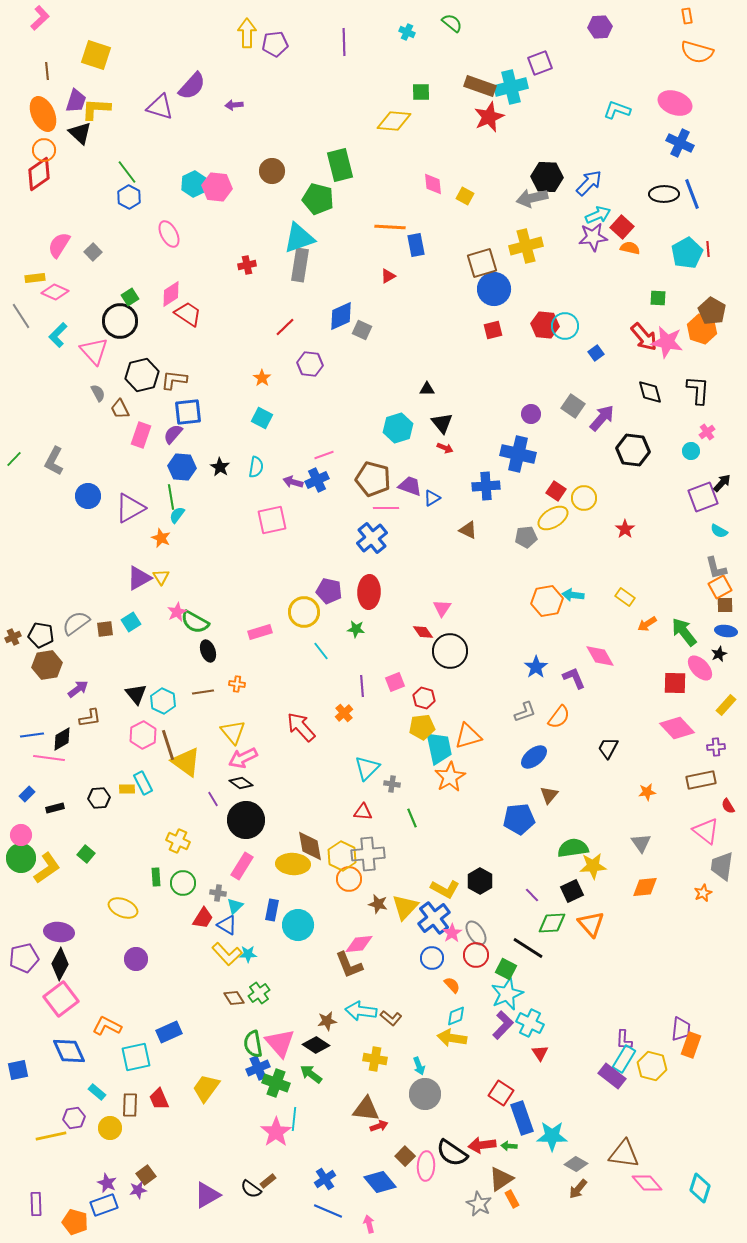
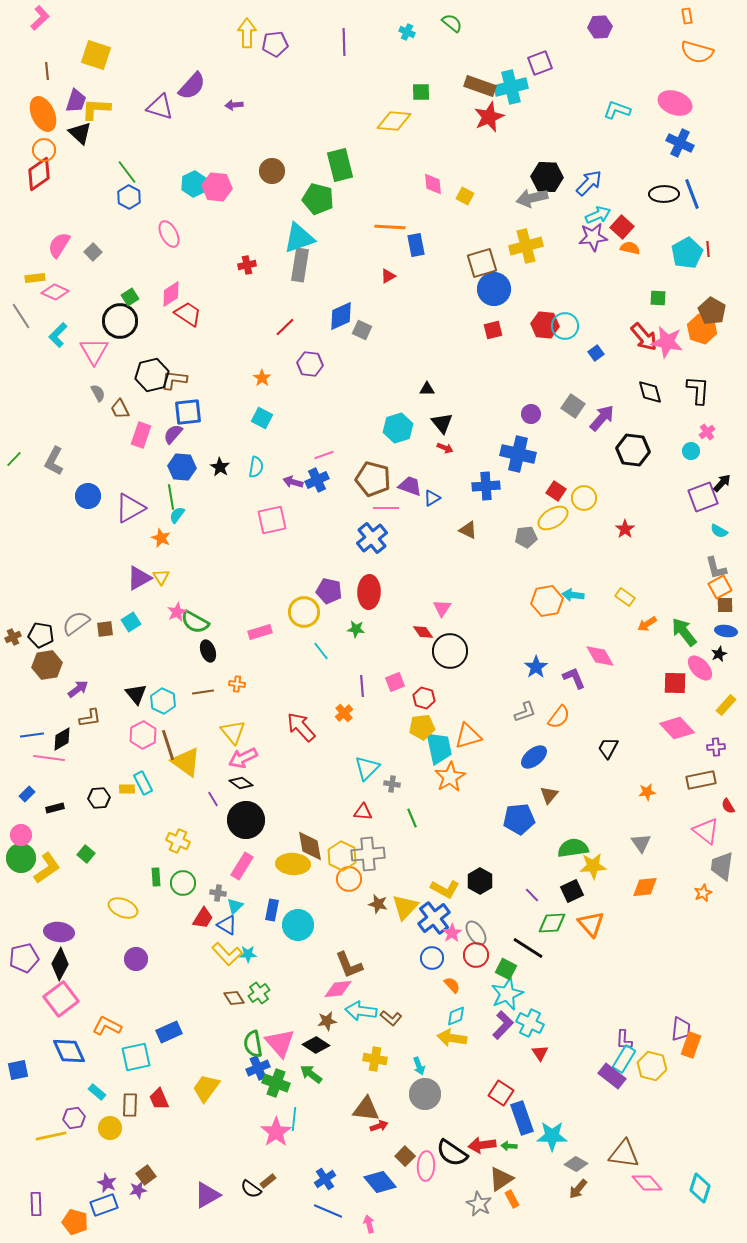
pink triangle at (94, 351): rotated 12 degrees clockwise
black hexagon at (142, 375): moved 10 px right
pink diamond at (359, 944): moved 21 px left, 45 px down
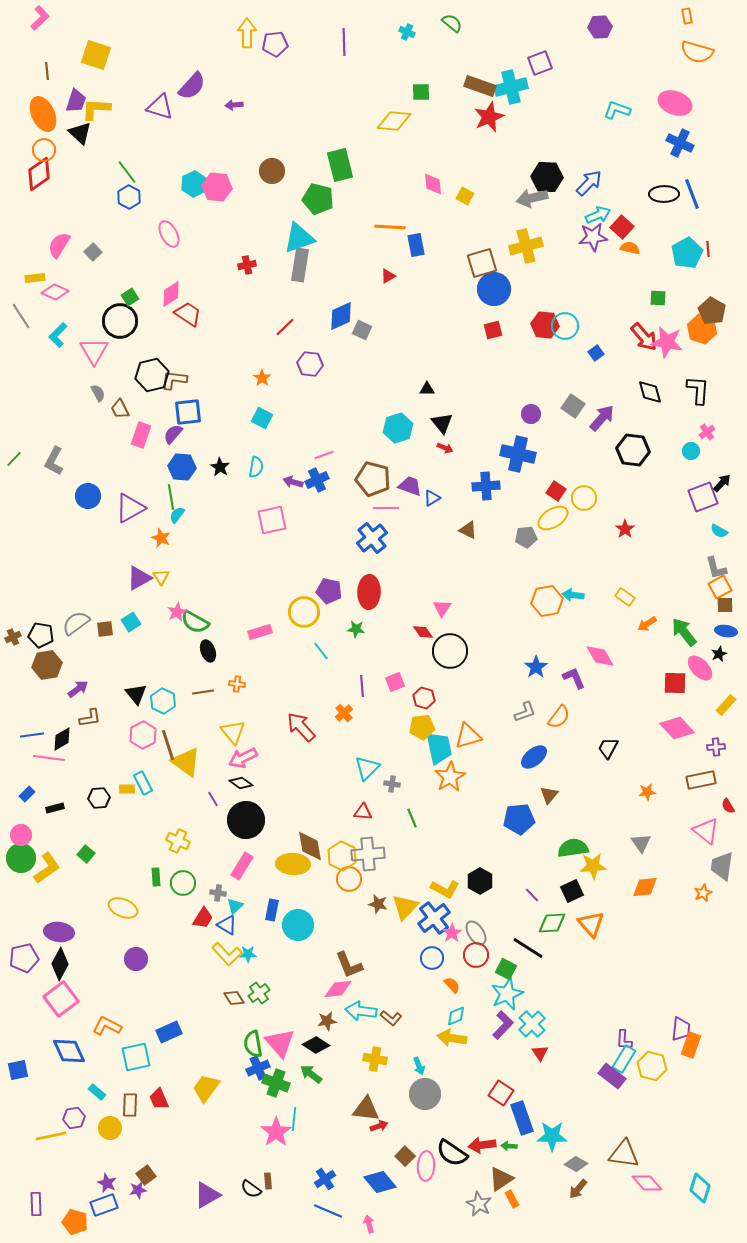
cyan cross at (530, 1023): moved 2 px right, 1 px down; rotated 20 degrees clockwise
brown rectangle at (268, 1181): rotated 56 degrees counterclockwise
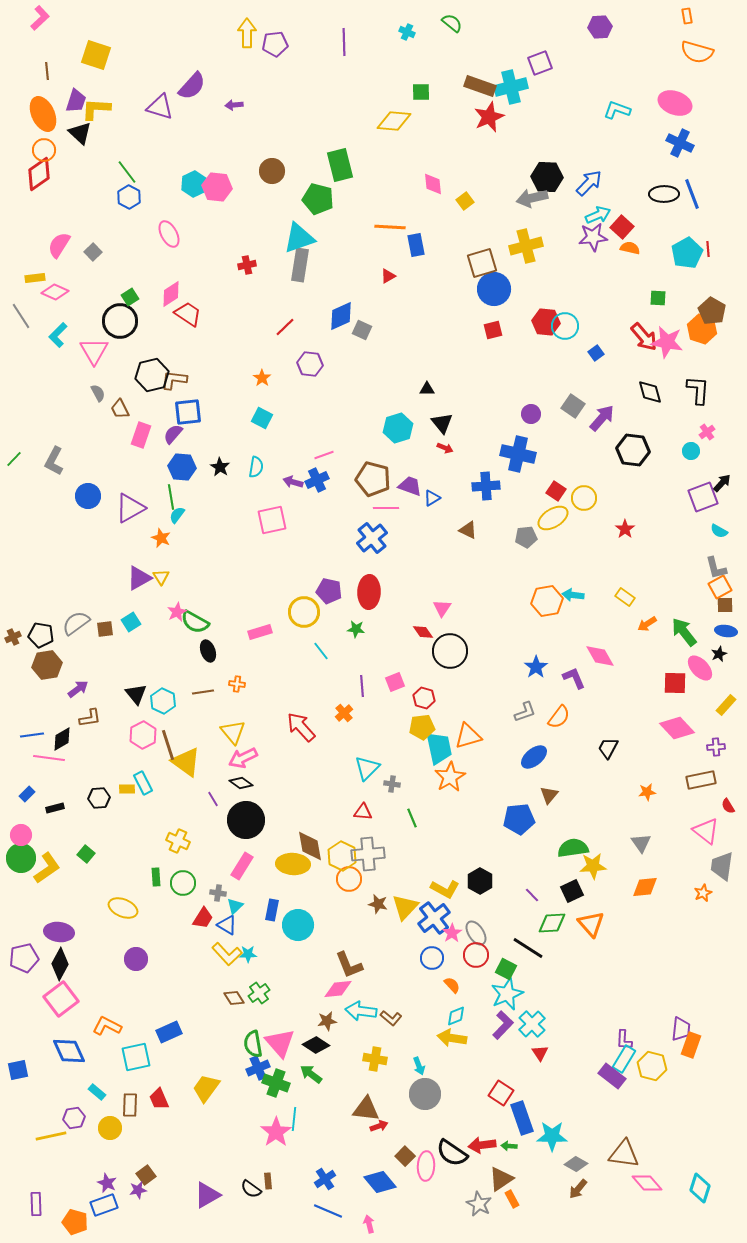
yellow square at (465, 196): moved 5 px down; rotated 24 degrees clockwise
red hexagon at (545, 325): moved 1 px right, 3 px up
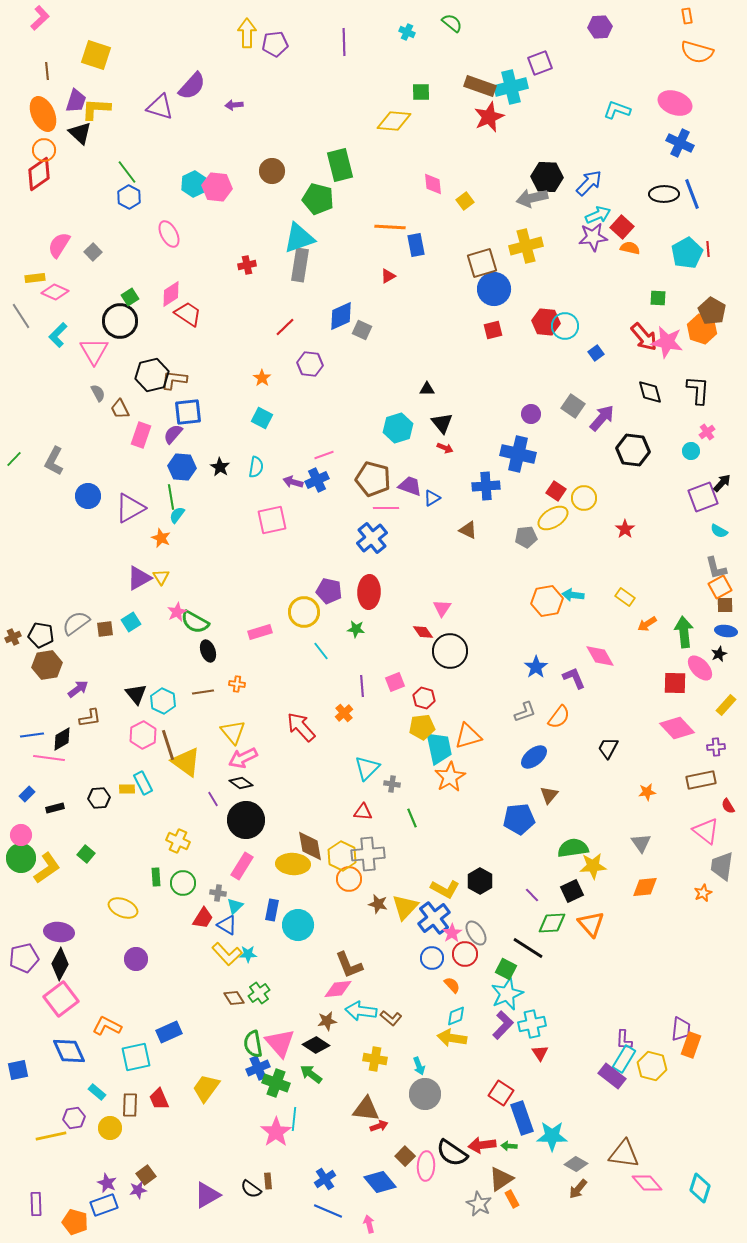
green arrow at (684, 632): rotated 32 degrees clockwise
red circle at (476, 955): moved 11 px left, 1 px up
cyan cross at (532, 1024): rotated 32 degrees clockwise
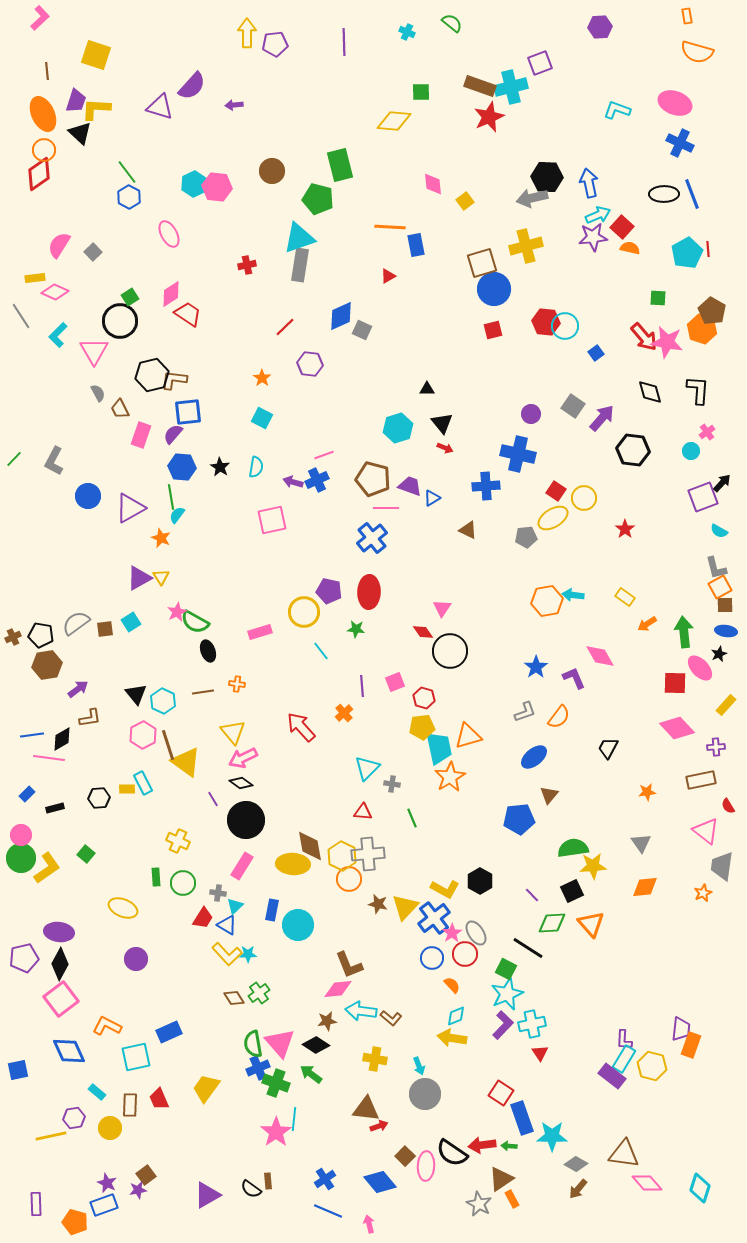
blue arrow at (589, 183): rotated 56 degrees counterclockwise
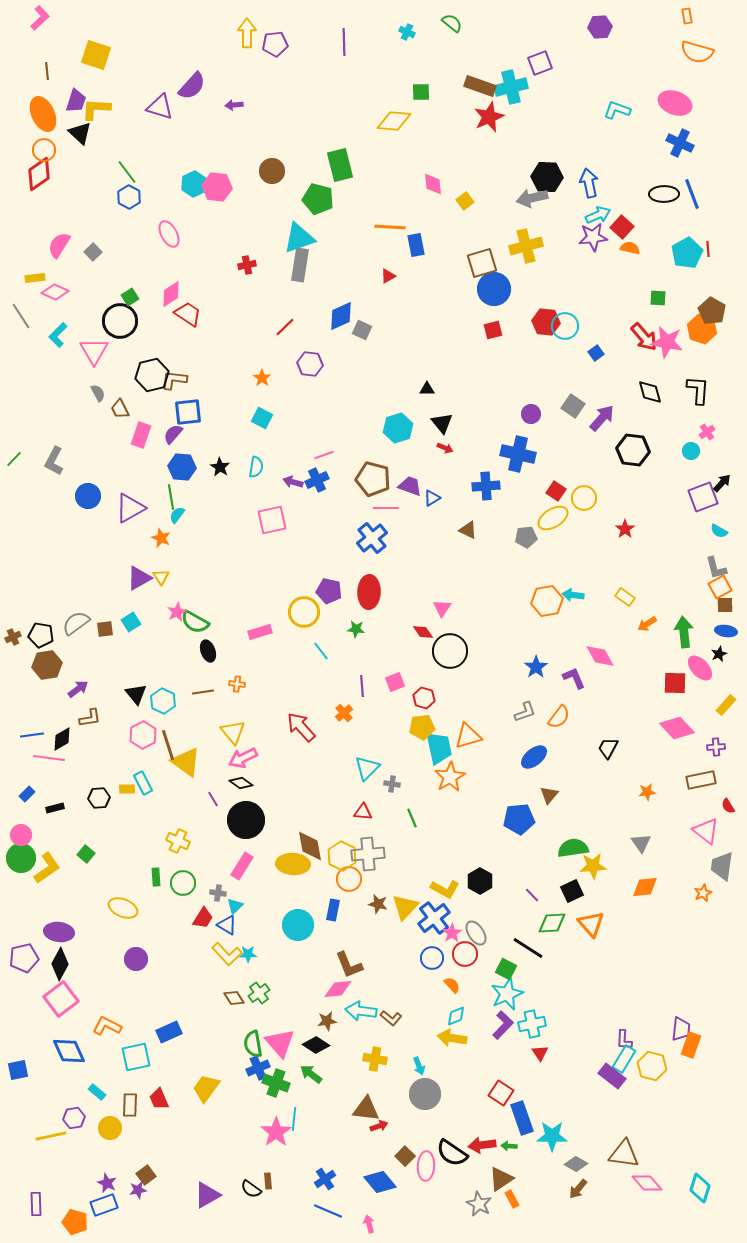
blue rectangle at (272, 910): moved 61 px right
